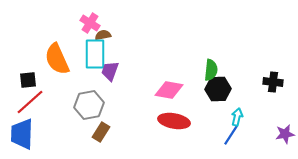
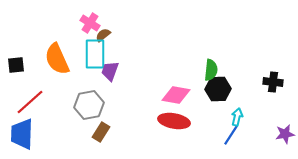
brown semicircle: rotated 28 degrees counterclockwise
black square: moved 12 px left, 15 px up
pink diamond: moved 7 px right, 5 px down
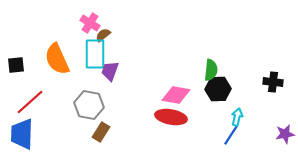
gray hexagon: rotated 20 degrees clockwise
red ellipse: moved 3 px left, 4 px up
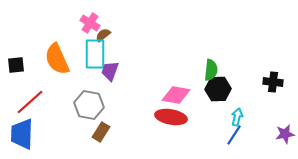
blue line: moved 3 px right
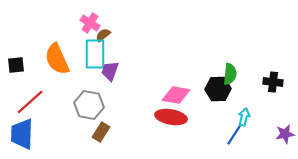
green semicircle: moved 19 px right, 4 px down
cyan arrow: moved 7 px right
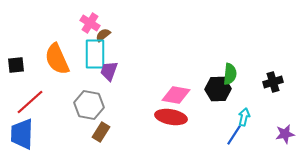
purple trapezoid: moved 1 px left
black cross: rotated 24 degrees counterclockwise
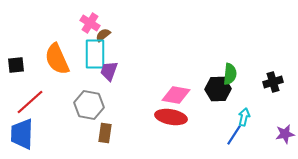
brown rectangle: moved 4 px right, 1 px down; rotated 24 degrees counterclockwise
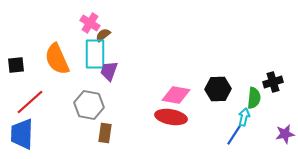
green semicircle: moved 24 px right, 24 px down
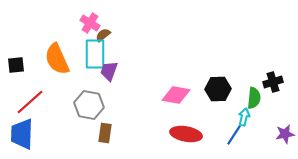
red ellipse: moved 15 px right, 17 px down
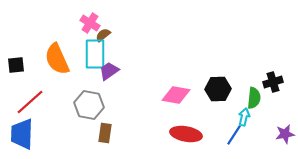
purple trapezoid: rotated 35 degrees clockwise
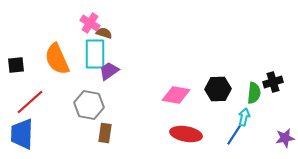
brown semicircle: moved 1 px right, 2 px up; rotated 56 degrees clockwise
green semicircle: moved 5 px up
purple star: moved 4 px down
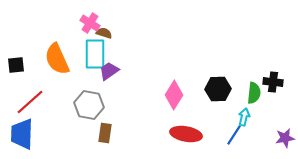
black cross: rotated 24 degrees clockwise
pink diamond: moved 2 px left; rotated 68 degrees counterclockwise
